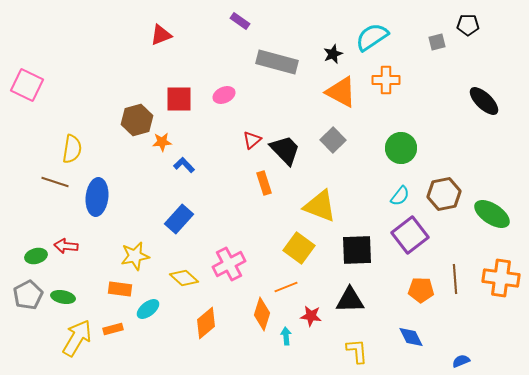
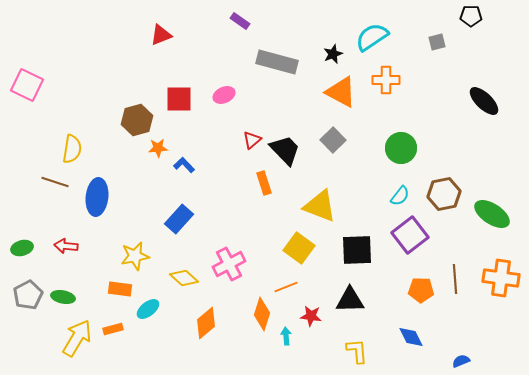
black pentagon at (468, 25): moved 3 px right, 9 px up
orange star at (162, 142): moved 4 px left, 6 px down
green ellipse at (36, 256): moved 14 px left, 8 px up
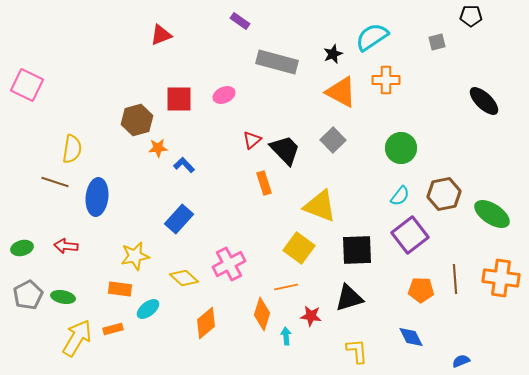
orange line at (286, 287): rotated 10 degrees clockwise
black triangle at (350, 300): moved 1 px left, 2 px up; rotated 16 degrees counterclockwise
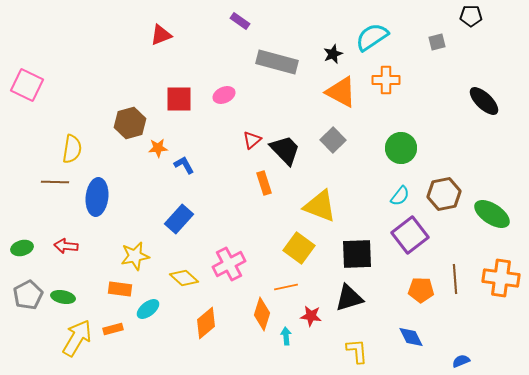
brown hexagon at (137, 120): moved 7 px left, 3 px down
blue L-shape at (184, 165): rotated 15 degrees clockwise
brown line at (55, 182): rotated 16 degrees counterclockwise
black square at (357, 250): moved 4 px down
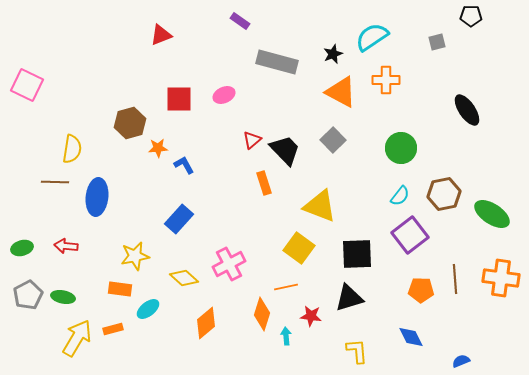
black ellipse at (484, 101): moved 17 px left, 9 px down; rotated 12 degrees clockwise
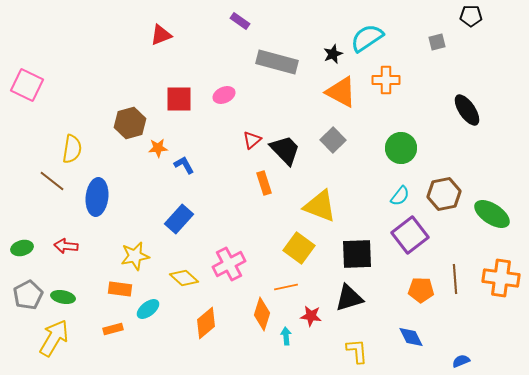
cyan semicircle at (372, 37): moved 5 px left, 1 px down
brown line at (55, 182): moved 3 px left, 1 px up; rotated 36 degrees clockwise
yellow arrow at (77, 338): moved 23 px left
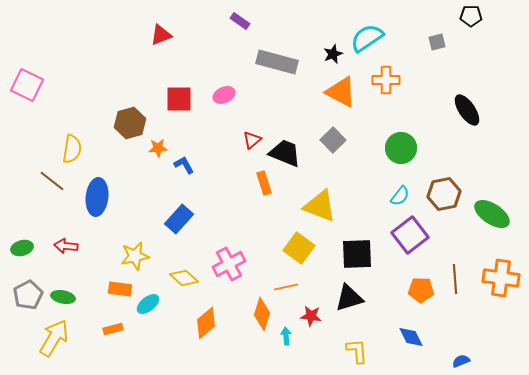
black trapezoid at (285, 150): moved 3 px down; rotated 24 degrees counterclockwise
cyan ellipse at (148, 309): moved 5 px up
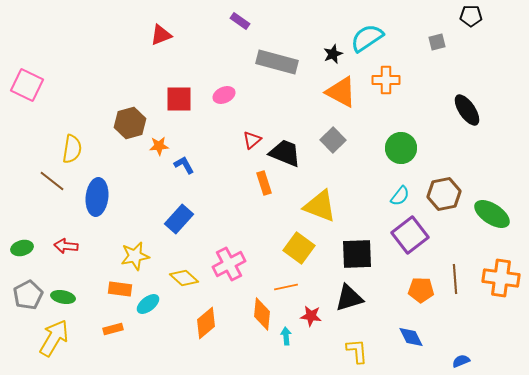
orange star at (158, 148): moved 1 px right, 2 px up
orange diamond at (262, 314): rotated 12 degrees counterclockwise
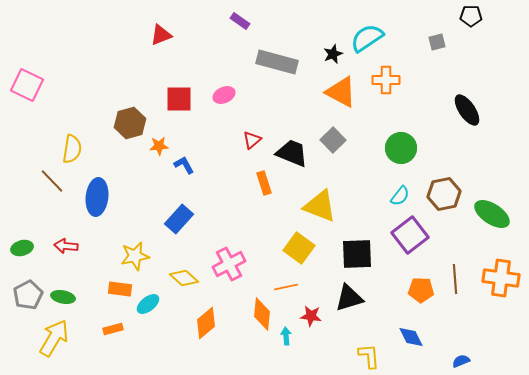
black trapezoid at (285, 153): moved 7 px right
brown line at (52, 181): rotated 8 degrees clockwise
yellow L-shape at (357, 351): moved 12 px right, 5 px down
